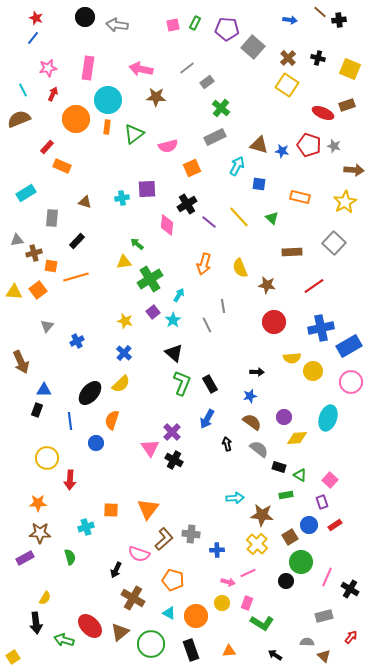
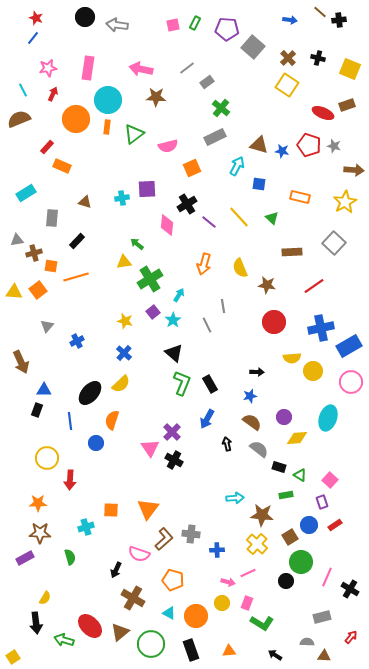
gray rectangle at (324, 616): moved 2 px left, 1 px down
brown triangle at (324, 656): rotated 40 degrees counterclockwise
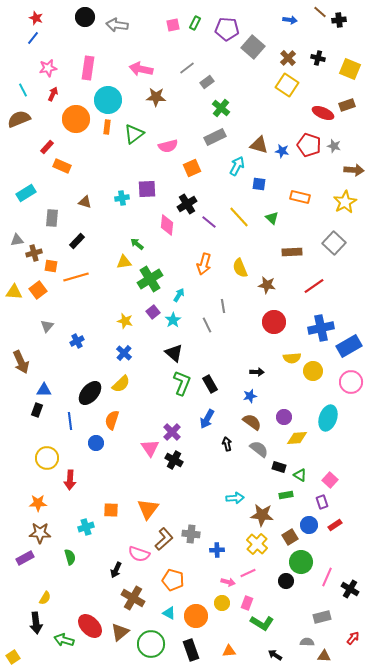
red arrow at (351, 637): moved 2 px right, 1 px down
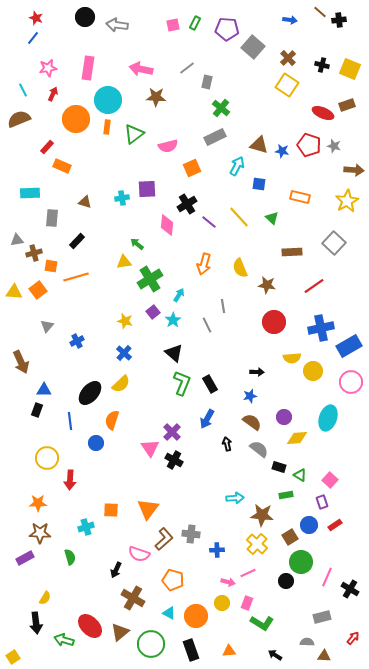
black cross at (318, 58): moved 4 px right, 7 px down
gray rectangle at (207, 82): rotated 40 degrees counterclockwise
cyan rectangle at (26, 193): moved 4 px right; rotated 30 degrees clockwise
yellow star at (345, 202): moved 2 px right, 1 px up
